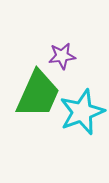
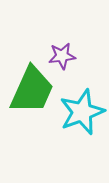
green trapezoid: moved 6 px left, 4 px up
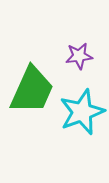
purple star: moved 17 px right
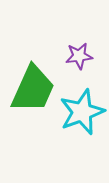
green trapezoid: moved 1 px right, 1 px up
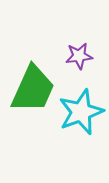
cyan star: moved 1 px left
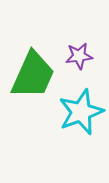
green trapezoid: moved 14 px up
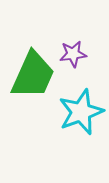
purple star: moved 6 px left, 2 px up
